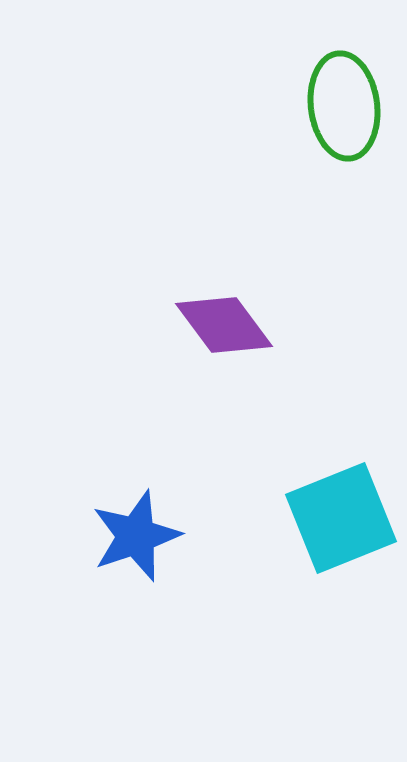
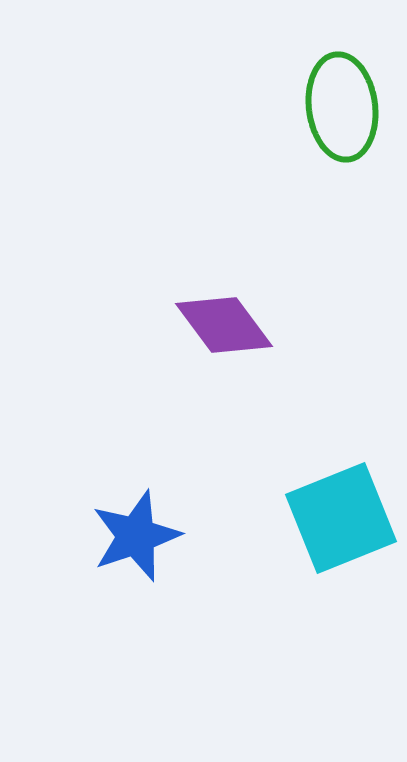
green ellipse: moved 2 px left, 1 px down
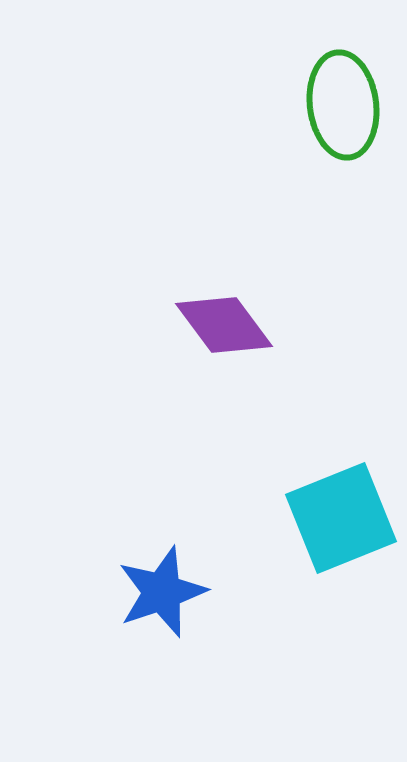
green ellipse: moved 1 px right, 2 px up
blue star: moved 26 px right, 56 px down
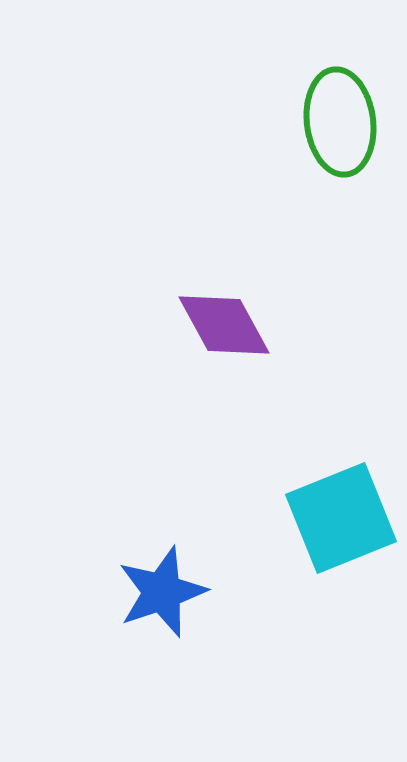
green ellipse: moved 3 px left, 17 px down
purple diamond: rotated 8 degrees clockwise
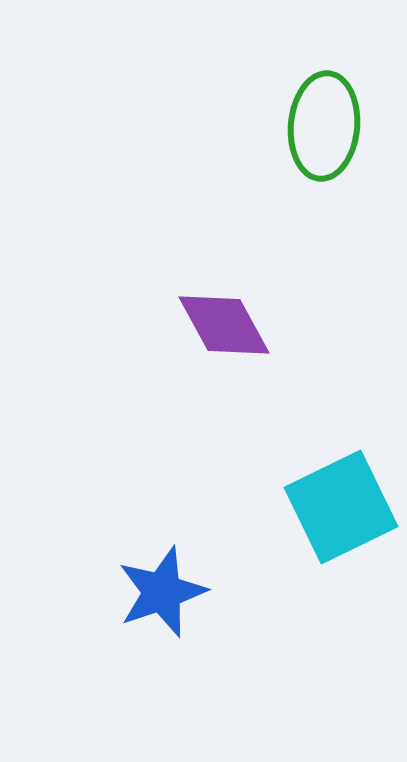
green ellipse: moved 16 px left, 4 px down; rotated 12 degrees clockwise
cyan square: moved 11 px up; rotated 4 degrees counterclockwise
